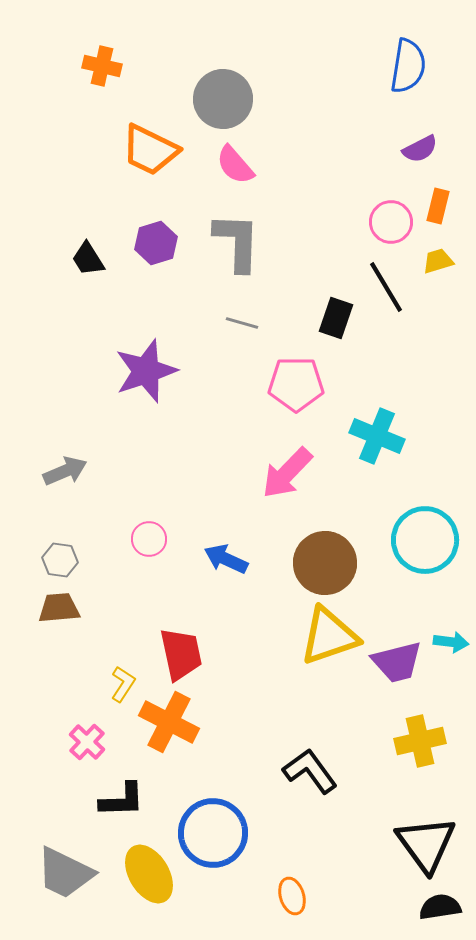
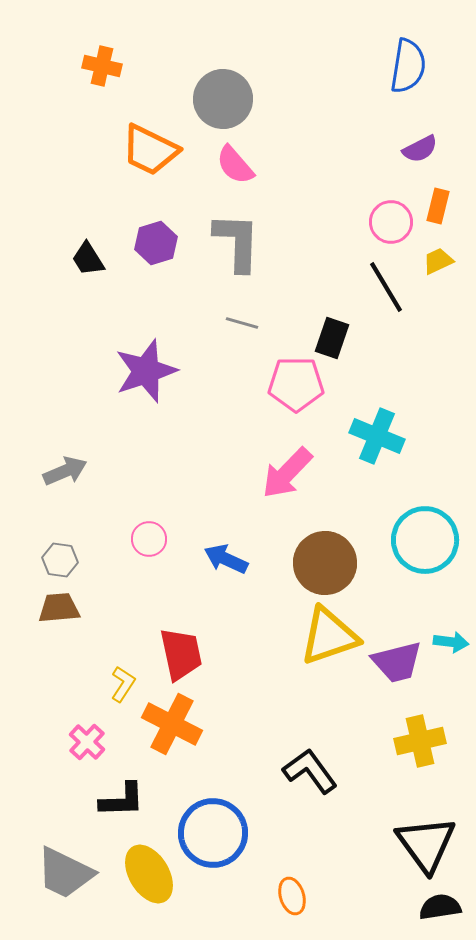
yellow trapezoid at (438, 261): rotated 8 degrees counterclockwise
black rectangle at (336, 318): moved 4 px left, 20 px down
orange cross at (169, 722): moved 3 px right, 2 px down
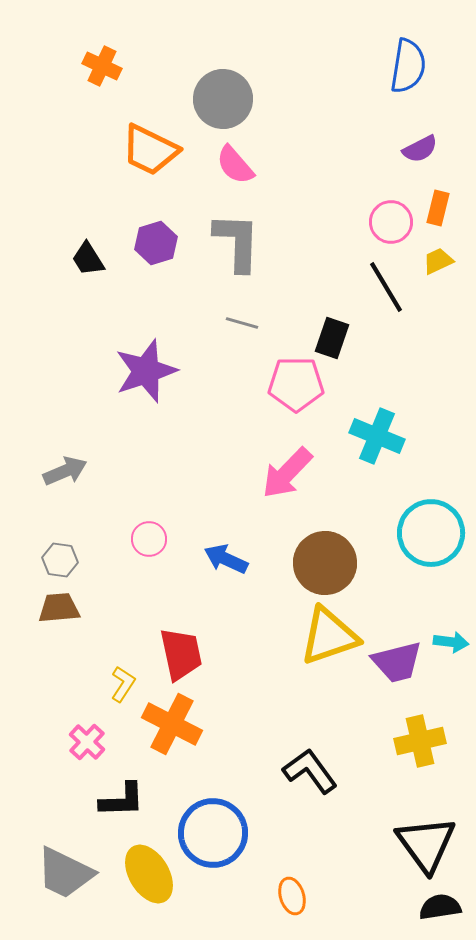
orange cross at (102, 66): rotated 12 degrees clockwise
orange rectangle at (438, 206): moved 2 px down
cyan circle at (425, 540): moved 6 px right, 7 px up
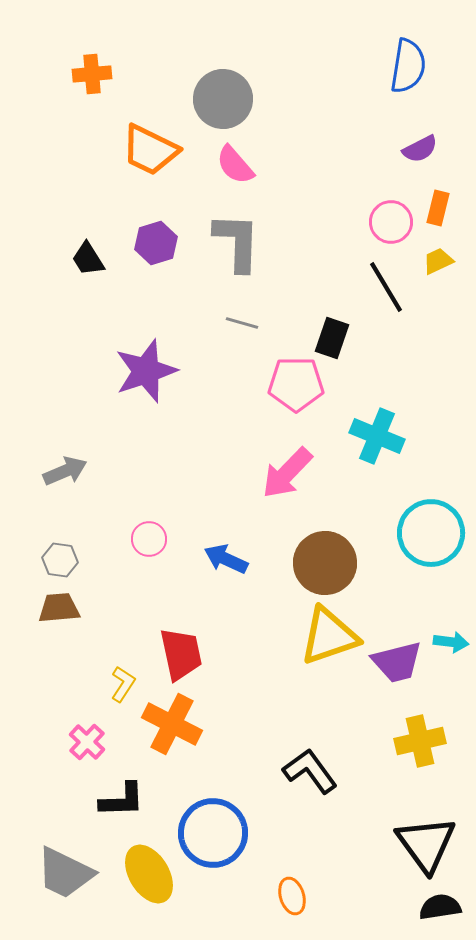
orange cross at (102, 66): moved 10 px left, 8 px down; rotated 30 degrees counterclockwise
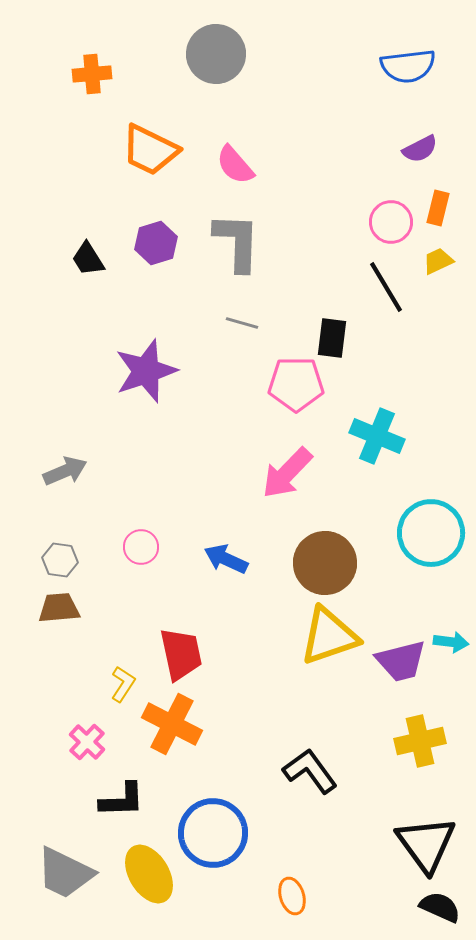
blue semicircle at (408, 66): rotated 74 degrees clockwise
gray circle at (223, 99): moved 7 px left, 45 px up
black rectangle at (332, 338): rotated 12 degrees counterclockwise
pink circle at (149, 539): moved 8 px left, 8 px down
purple trapezoid at (397, 662): moved 4 px right, 1 px up
black semicircle at (440, 907): rotated 33 degrees clockwise
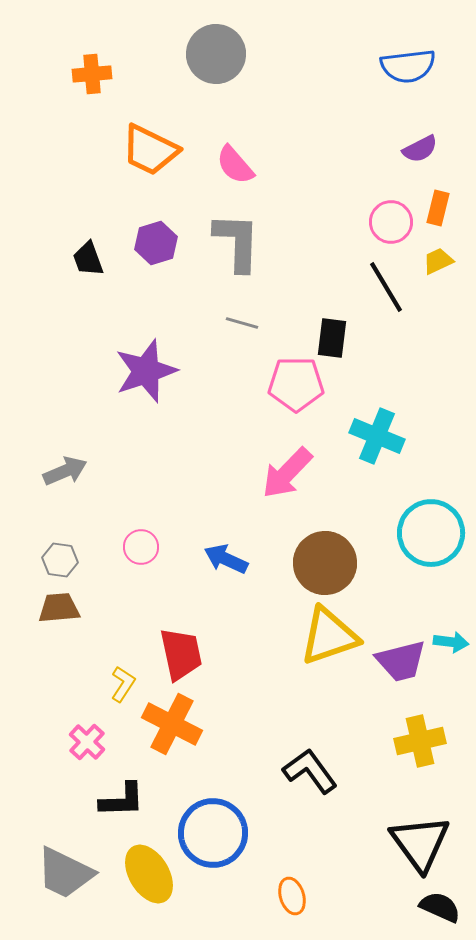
black trapezoid at (88, 259): rotated 12 degrees clockwise
black triangle at (426, 844): moved 6 px left, 1 px up
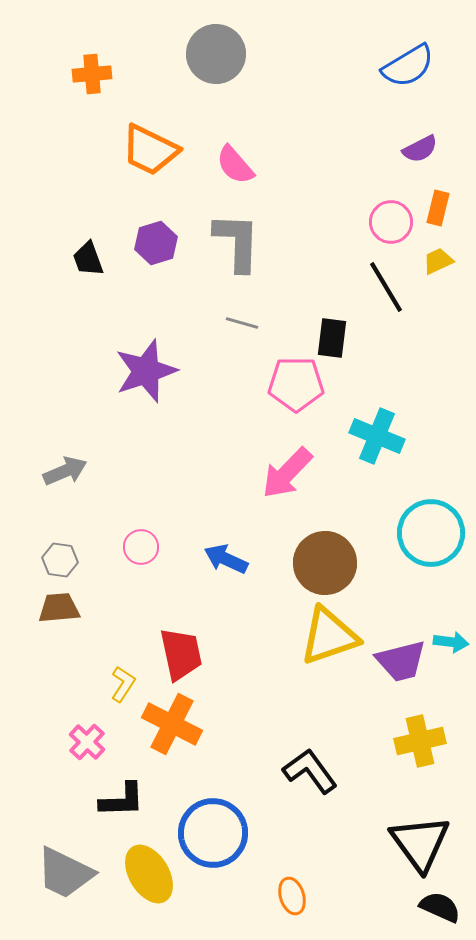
blue semicircle at (408, 66): rotated 24 degrees counterclockwise
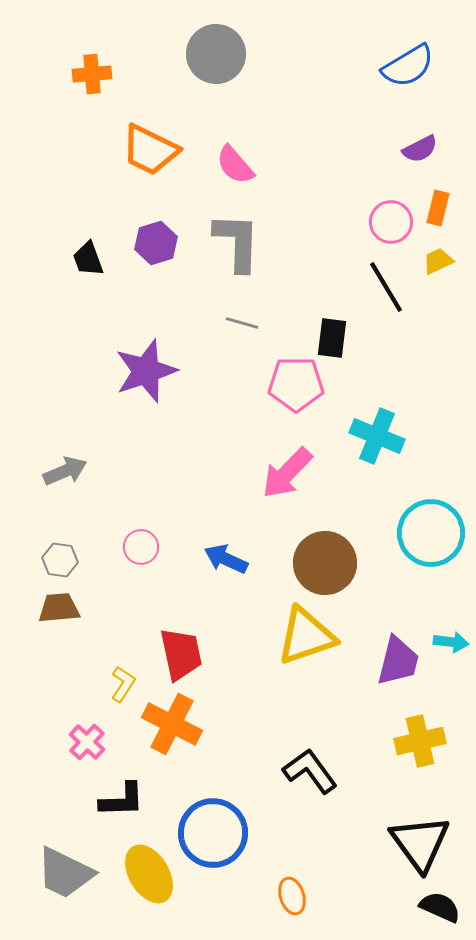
yellow triangle at (329, 636): moved 23 px left
purple trapezoid at (401, 661): moved 3 px left; rotated 62 degrees counterclockwise
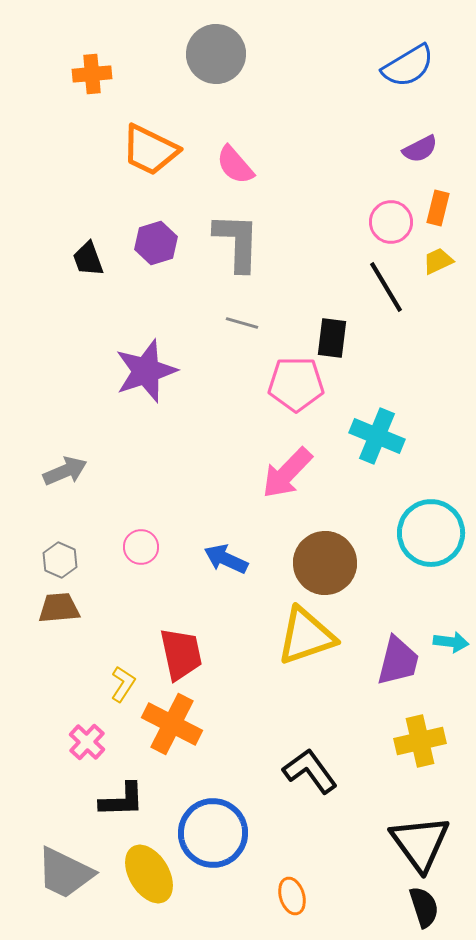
gray hexagon at (60, 560): rotated 16 degrees clockwise
black semicircle at (440, 907): moved 16 px left; rotated 48 degrees clockwise
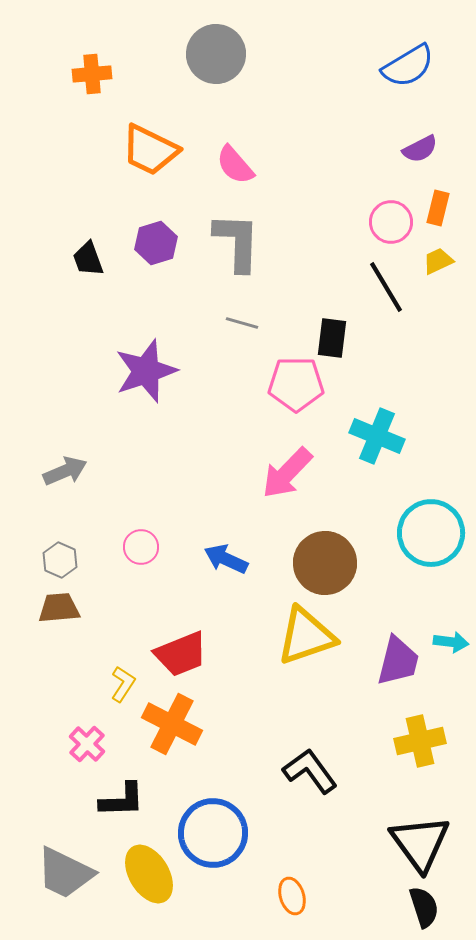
red trapezoid at (181, 654): rotated 80 degrees clockwise
pink cross at (87, 742): moved 2 px down
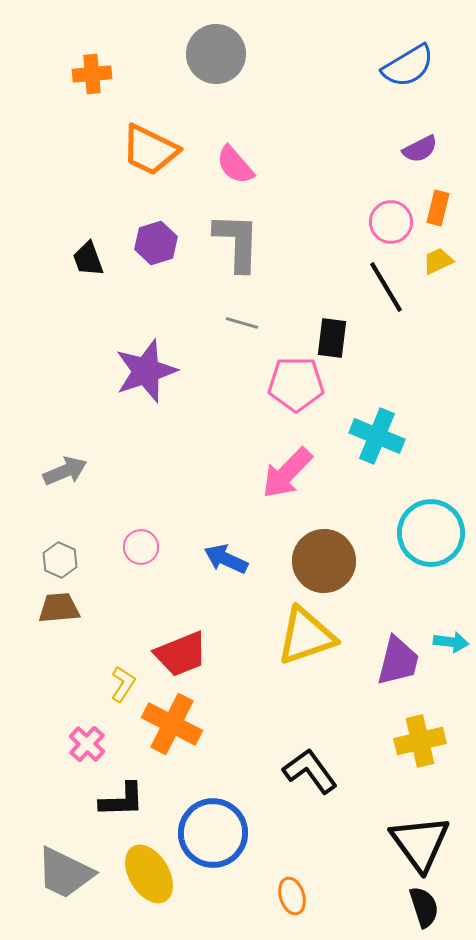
brown circle at (325, 563): moved 1 px left, 2 px up
